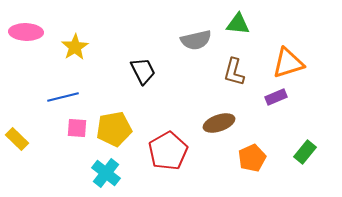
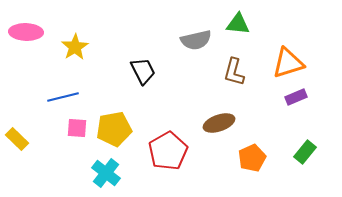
purple rectangle: moved 20 px right
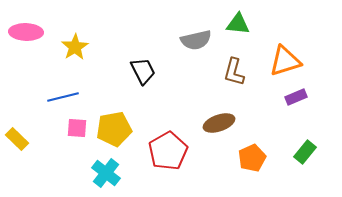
orange triangle: moved 3 px left, 2 px up
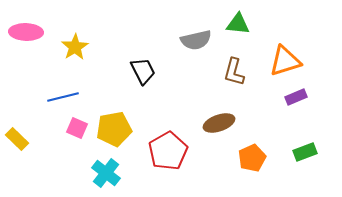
pink square: rotated 20 degrees clockwise
green rectangle: rotated 30 degrees clockwise
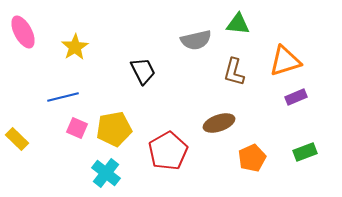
pink ellipse: moved 3 px left; rotated 60 degrees clockwise
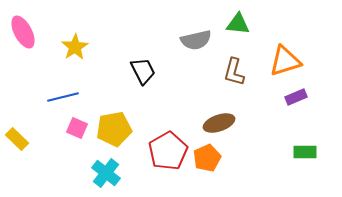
green rectangle: rotated 20 degrees clockwise
orange pentagon: moved 45 px left
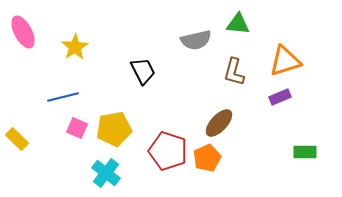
purple rectangle: moved 16 px left
brown ellipse: rotated 28 degrees counterclockwise
red pentagon: rotated 24 degrees counterclockwise
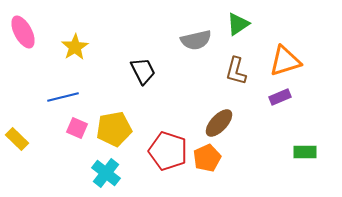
green triangle: rotated 40 degrees counterclockwise
brown L-shape: moved 2 px right, 1 px up
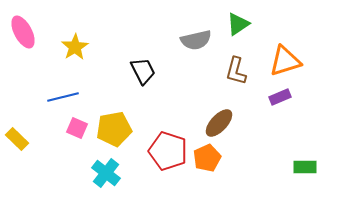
green rectangle: moved 15 px down
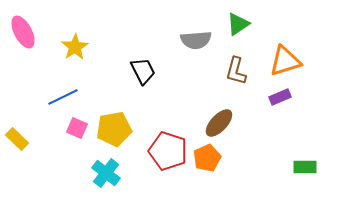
gray semicircle: rotated 8 degrees clockwise
blue line: rotated 12 degrees counterclockwise
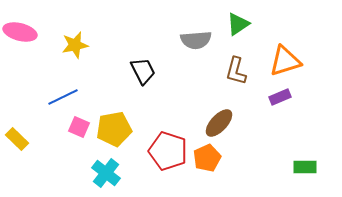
pink ellipse: moved 3 px left; rotated 48 degrees counterclockwise
yellow star: moved 2 px up; rotated 20 degrees clockwise
pink square: moved 2 px right, 1 px up
